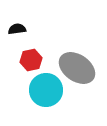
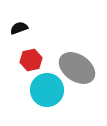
black semicircle: moved 2 px right, 1 px up; rotated 12 degrees counterclockwise
cyan circle: moved 1 px right
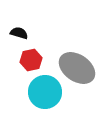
black semicircle: moved 5 px down; rotated 36 degrees clockwise
cyan circle: moved 2 px left, 2 px down
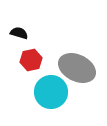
gray ellipse: rotated 9 degrees counterclockwise
cyan circle: moved 6 px right
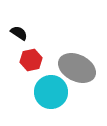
black semicircle: rotated 18 degrees clockwise
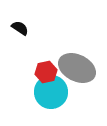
black semicircle: moved 1 px right, 5 px up
red hexagon: moved 15 px right, 12 px down
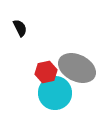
black semicircle: rotated 30 degrees clockwise
cyan circle: moved 4 px right, 1 px down
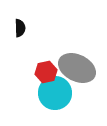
black semicircle: rotated 24 degrees clockwise
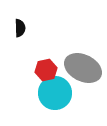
gray ellipse: moved 6 px right
red hexagon: moved 2 px up
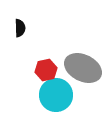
cyan circle: moved 1 px right, 2 px down
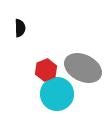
red hexagon: rotated 10 degrees counterclockwise
cyan circle: moved 1 px right, 1 px up
